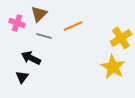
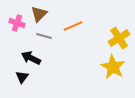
yellow cross: moved 2 px left
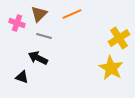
orange line: moved 1 px left, 12 px up
black arrow: moved 7 px right
yellow star: moved 2 px left, 1 px down
black triangle: rotated 48 degrees counterclockwise
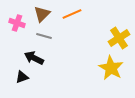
brown triangle: moved 3 px right
black arrow: moved 4 px left
black triangle: rotated 40 degrees counterclockwise
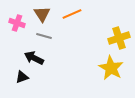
brown triangle: rotated 18 degrees counterclockwise
yellow cross: rotated 15 degrees clockwise
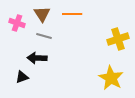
orange line: rotated 24 degrees clockwise
yellow cross: moved 1 px left, 1 px down
black arrow: moved 3 px right; rotated 24 degrees counterclockwise
yellow star: moved 10 px down
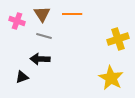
pink cross: moved 2 px up
black arrow: moved 3 px right, 1 px down
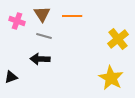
orange line: moved 2 px down
yellow cross: rotated 20 degrees counterclockwise
black triangle: moved 11 px left
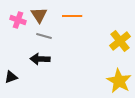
brown triangle: moved 3 px left, 1 px down
pink cross: moved 1 px right, 1 px up
yellow cross: moved 2 px right, 2 px down
yellow star: moved 8 px right, 3 px down
